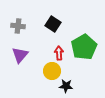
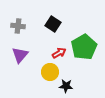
red arrow: rotated 64 degrees clockwise
yellow circle: moved 2 px left, 1 px down
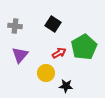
gray cross: moved 3 px left
yellow circle: moved 4 px left, 1 px down
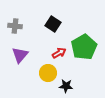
yellow circle: moved 2 px right
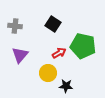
green pentagon: moved 1 px left, 1 px up; rotated 30 degrees counterclockwise
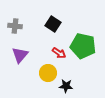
red arrow: rotated 64 degrees clockwise
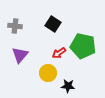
red arrow: rotated 112 degrees clockwise
black star: moved 2 px right
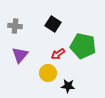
red arrow: moved 1 px left, 1 px down
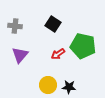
yellow circle: moved 12 px down
black star: moved 1 px right, 1 px down
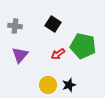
black star: moved 2 px up; rotated 24 degrees counterclockwise
